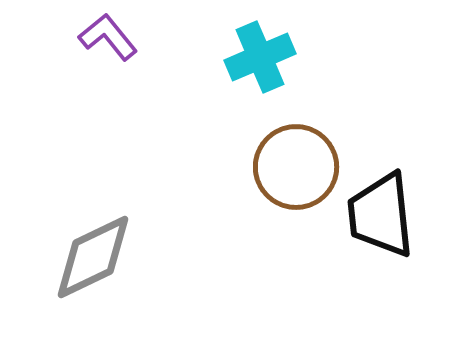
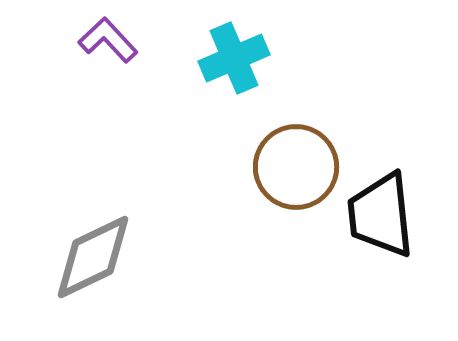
purple L-shape: moved 3 px down; rotated 4 degrees counterclockwise
cyan cross: moved 26 px left, 1 px down
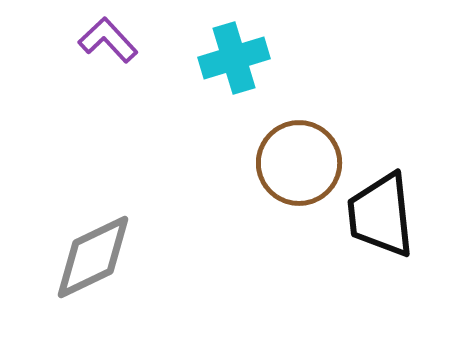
cyan cross: rotated 6 degrees clockwise
brown circle: moved 3 px right, 4 px up
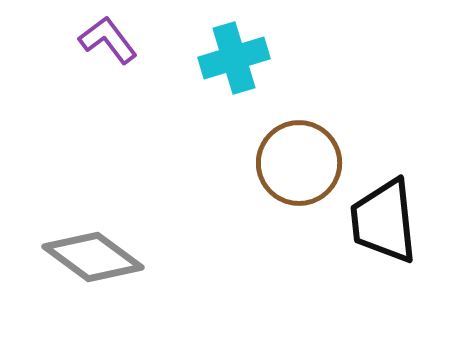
purple L-shape: rotated 6 degrees clockwise
black trapezoid: moved 3 px right, 6 px down
gray diamond: rotated 62 degrees clockwise
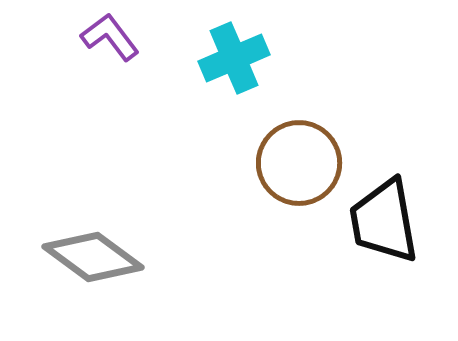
purple L-shape: moved 2 px right, 3 px up
cyan cross: rotated 6 degrees counterclockwise
black trapezoid: rotated 4 degrees counterclockwise
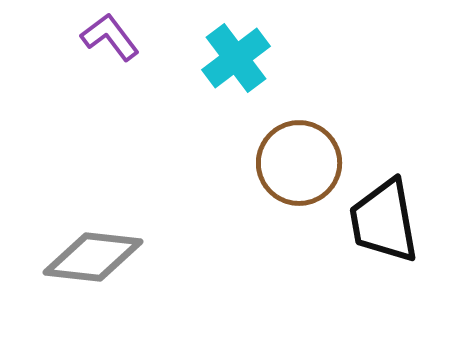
cyan cross: moved 2 px right; rotated 14 degrees counterclockwise
gray diamond: rotated 30 degrees counterclockwise
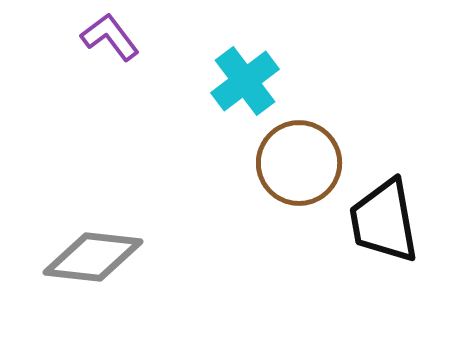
cyan cross: moved 9 px right, 23 px down
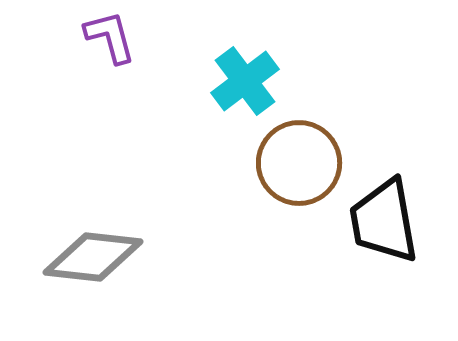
purple L-shape: rotated 22 degrees clockwise
